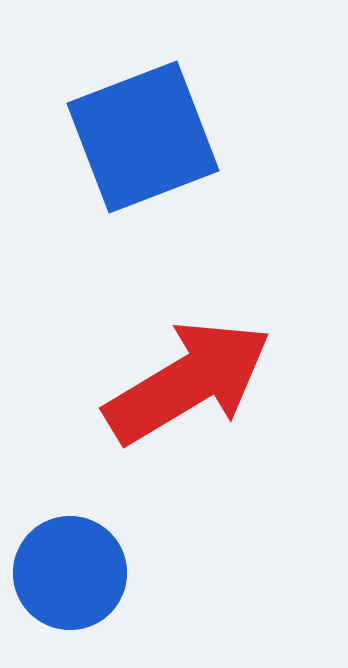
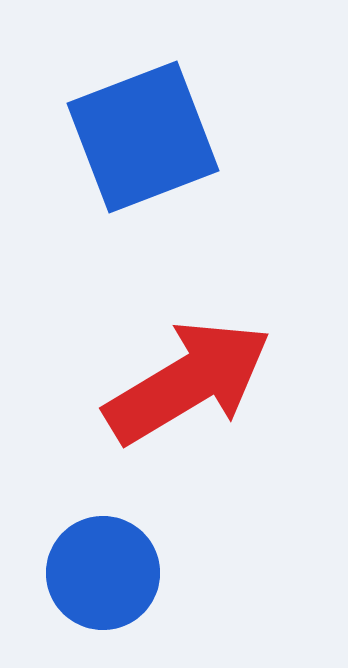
blue circle: moved 33 px right
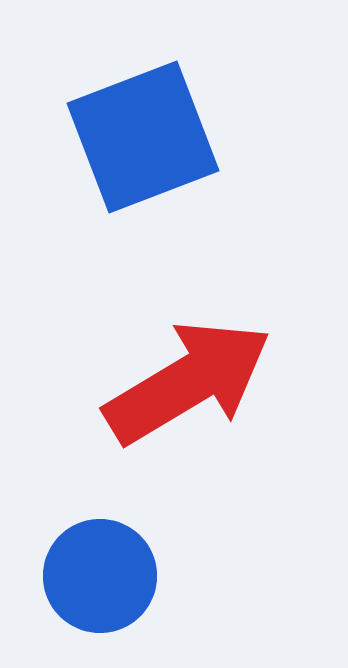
blue circle: moved 3 px left, 3 px down
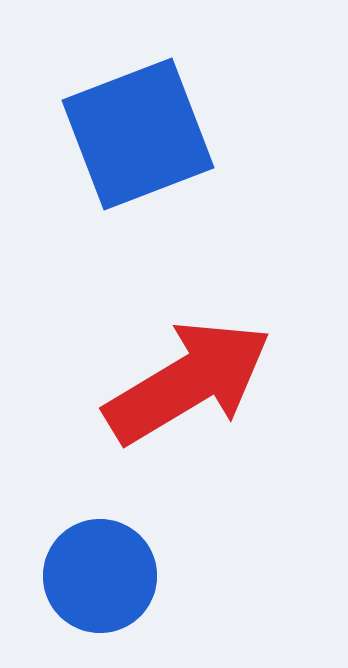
blue square: moved 5 px left, 3 px up
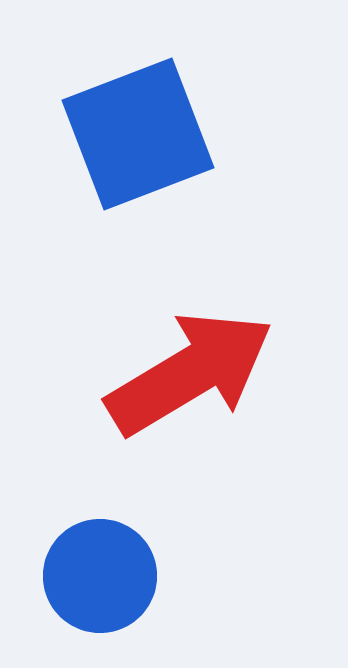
red arrow: moved 2 px right, 9 px up
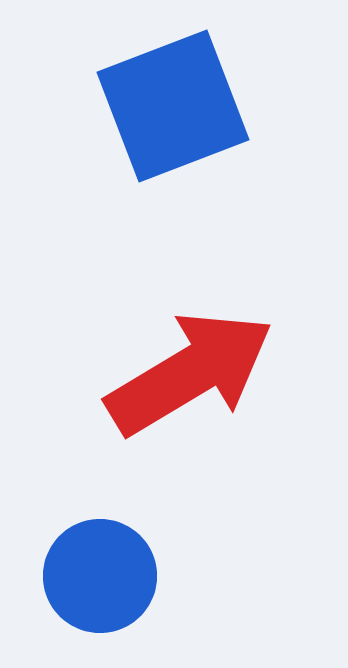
blue square: moved 35 px right, 28 px up
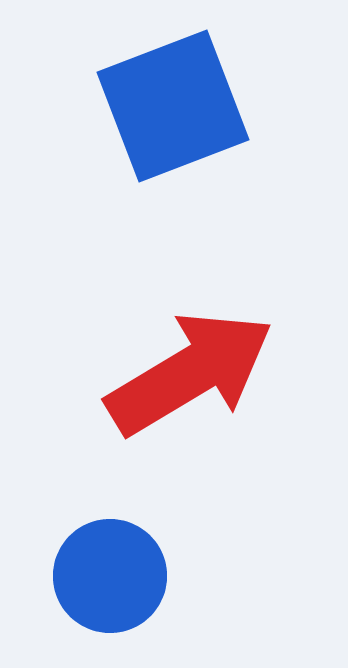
blue circle: moved 10 px right
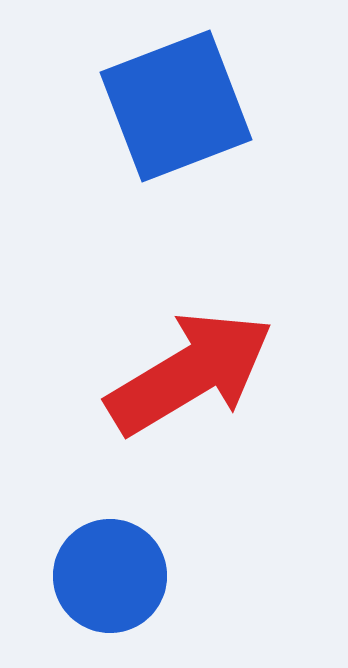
blue square: moved 3 px right
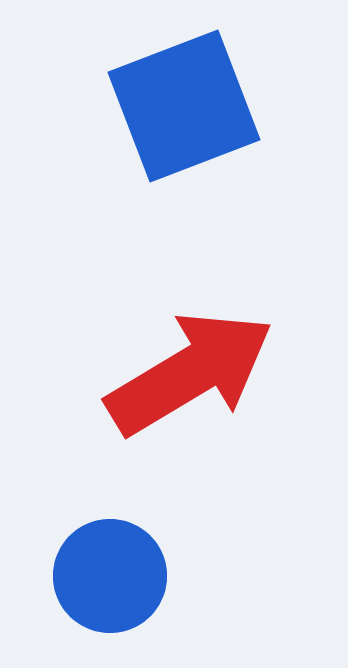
blue square: moved 8 px right
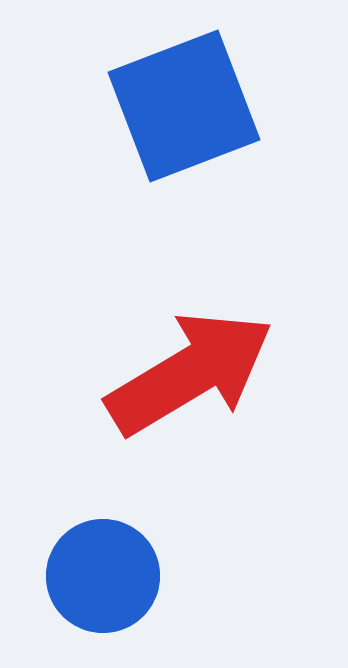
blue circle: moved 7 px left
